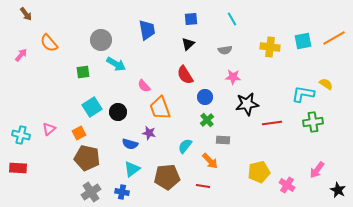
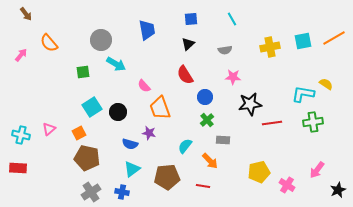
yellow cross at (270, 47): rotated 18 degrees counterclockwise
black star at (247, 104): moved 3 px right
black star at (338, 190): rotated 21 degrees clockwise
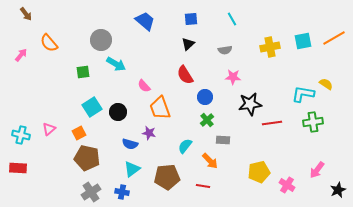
blue trapezoid at (147, 30): moved 2 px left, 9 px up; rotated 40 degrees counterclockwise
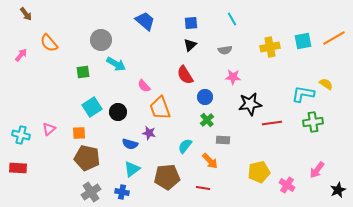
blue square at (191, 19): moved 4 px down
black triangle at (188, 44): moved 2 px right, 1 px down
orange square at (79, 133): rotated 24 degrees clockwise
red line at (203, 186): moved 2 px down
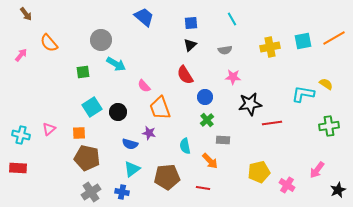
blue trapezoid at (145, 21): moved 1 px left, 4 px up
green cross at (313, 122): moved 16 px right, 4 px down
cyan semicircle at (185, 146): rotated 49 degrees counterclockwise
